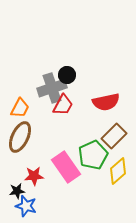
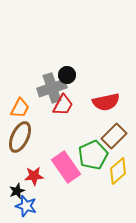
black star: rotated 14 degrees counterclockwise
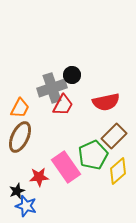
black circle: moved 5 px right
red star: moved 5 px right, 1 px down
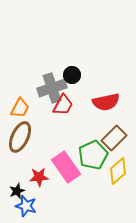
brown rectangle: moved 2 px down
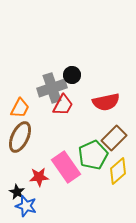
black star: moved 1 px down; rotated 21 degrees counterclockwise
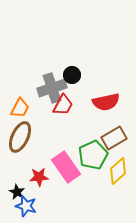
brown rectangle: rotated 15 degrees clockwise
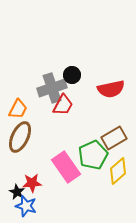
red semicircle: moved 5 px right, 13 px up
orange trapezoid: moved 2 px left, 1 px down
red star: moved 7 px left, 6 px down
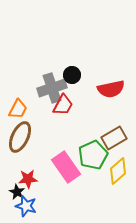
red star: moved 4 px left, 4 px up
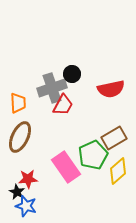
black circle: moved 1 px up
orange trapezoid: moved 6 px up; rotated 30 degrees counterclockwise
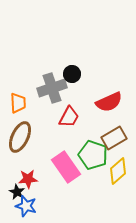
red semicircle: moved 2 px left, 13 px down; rotated 12 degrees counterclockwise
red trapezoid: moved 6 px right, 12 px down
green pentagon: rotated 28 degrees counterclockwise
